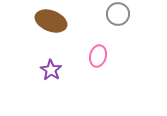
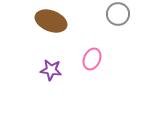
pink ellipse: moved 6 px left, 3 px down; rotated 10 degrees clockwise
purple star: rotated 25 degrees counterclockwise
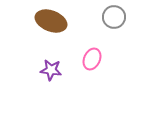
gray circle: moved 4 px left, 3 px down
